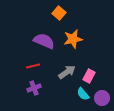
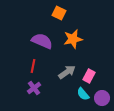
orange square: rotated 16 degrees counterclockwise
purple semicircle: moved 2 px left
red line: rotated 64 degrees counterclockwise
purple cross: rotated 16 degrees counterclockwise
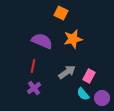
orange square: moved 2 px right
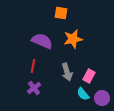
orange square: rotated 16 degrees counterclockwise
gray arrow: rotated 108 degrees clockwise
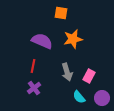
cyan semicircle: moved 4 px left, 3 px down
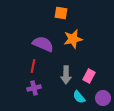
purple semicircle: moved 1 px right, 3 px down
gray arrow: moved 1 px left, 3 px down; rotated 18 degrees clockwise
purple cross: rotated 24 degrees clockwise
purple circle: moved 1 px right
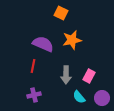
orange square: rotated 16 degrees clockwise
orange star: moved 1 px left, 1 px down
purple cross: moved 7 px down
purple circle: moved 1 px left
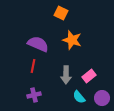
orange star: rotated 30 degrees clockwise
purple semicircle: moved 5 px left
pink rectangle: rotated 24 degrees clockwise
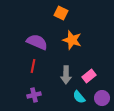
purple semicircle: moved 1 px left, 2 px up
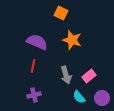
gray arrow: rotated 18 degrees counterclockwise
